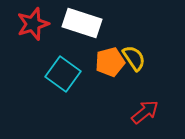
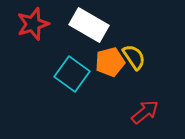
white rectangle: moved 7 px right, 2 px down; rotated 12 degrees clockwise
yellow semicircle: moved 1 px up
cyan square: moved 9 px right
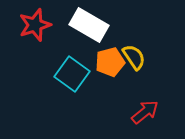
red star: moved 2 px right, 1 px down
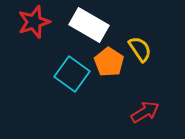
red star: moved 1 px left, 3 px up
yellow semicircle: moved 6 px right, 8 px up
orange pentagon: moved 1 px left; rotated 24 degrees counterclockwise
red arrow: rotated 8 degrees clockwise
